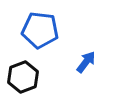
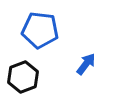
blue arrow: moved 2 px down
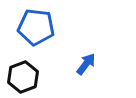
blue pentagon: moved 4 px left, 3 px up
